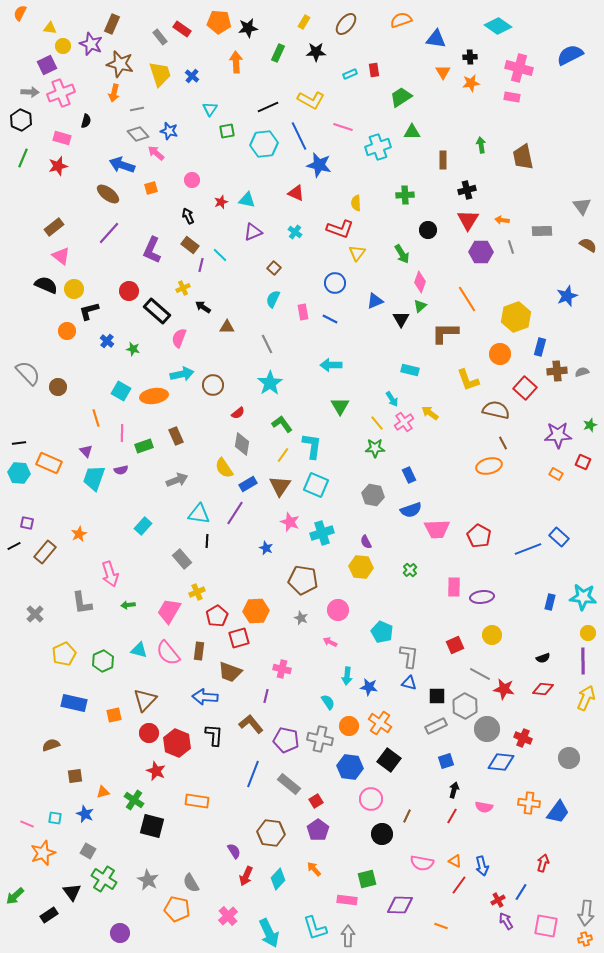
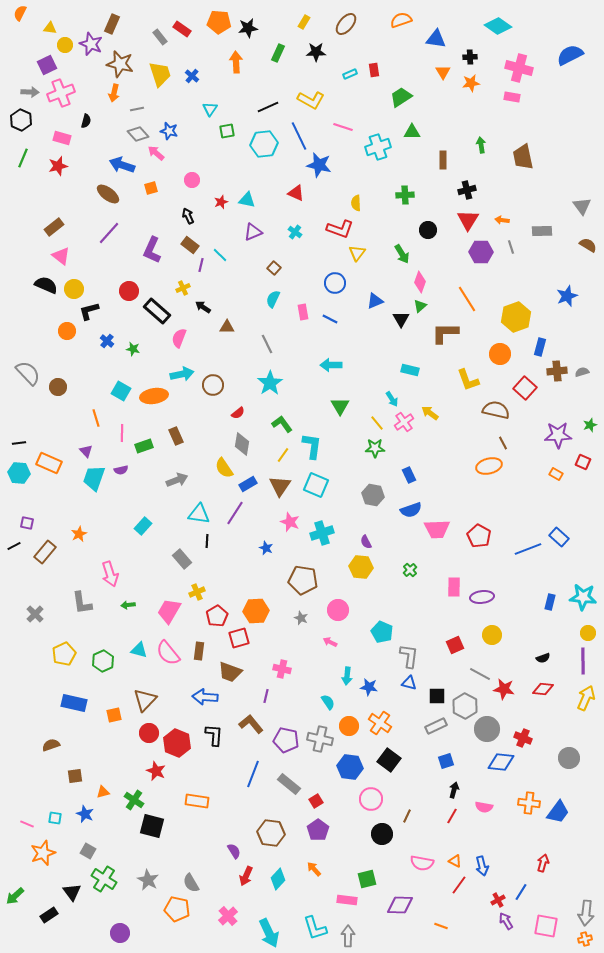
yellow circle at (63, 46): moved 2 px right, 1 px up
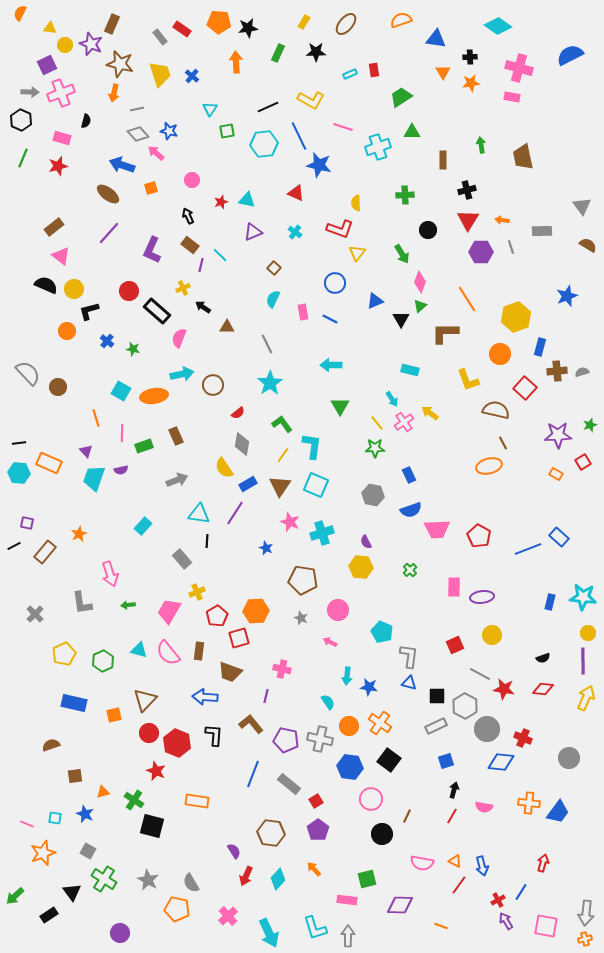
red square at (583, 462): rotated 35 degrees clockwise
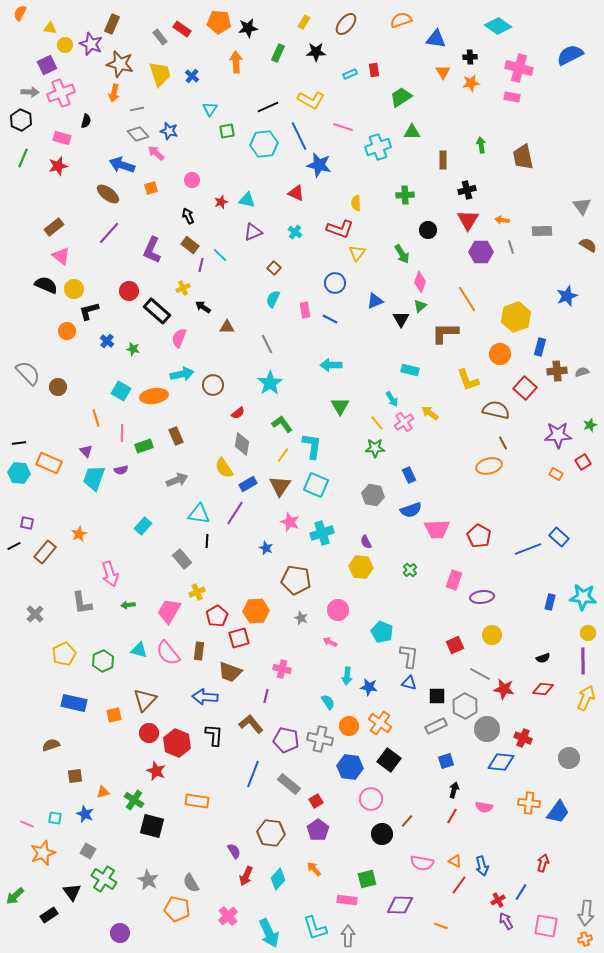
pink rectangle at (303, 312): moved 2 px right, 2 px up
brown pentagon at (303, 580): moved 7 px left
pink rectangle at (454, 587): moved 7 px up; rotated 18 degrees clockwise
brown line at (407, 816): moved 5 px down; rotated 16 degrees clockwise
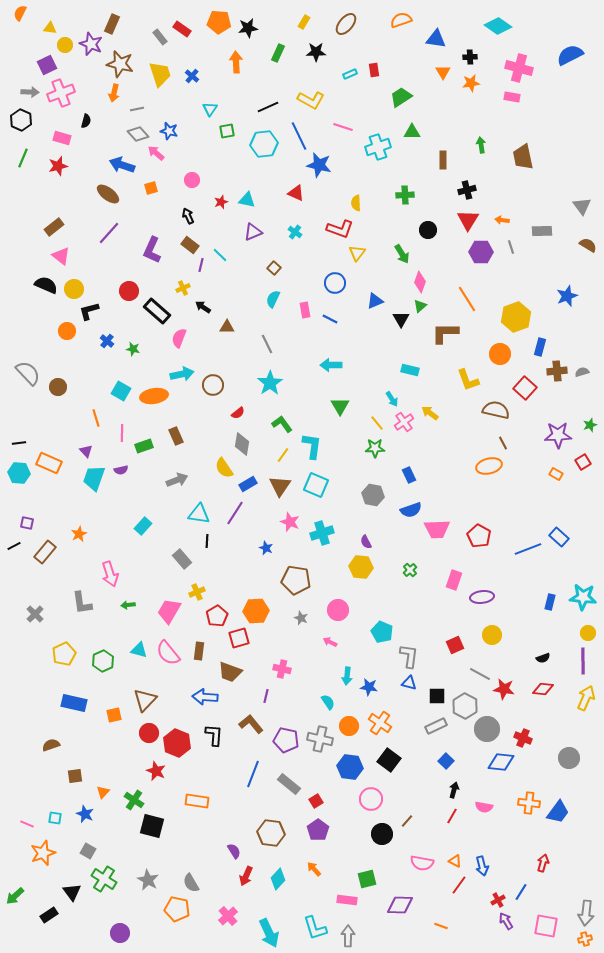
blue square at (446, 761): rotated 28 degrees counterclockwise
orange triangle at (103, 792): rotated 32 degrees counterclockwise
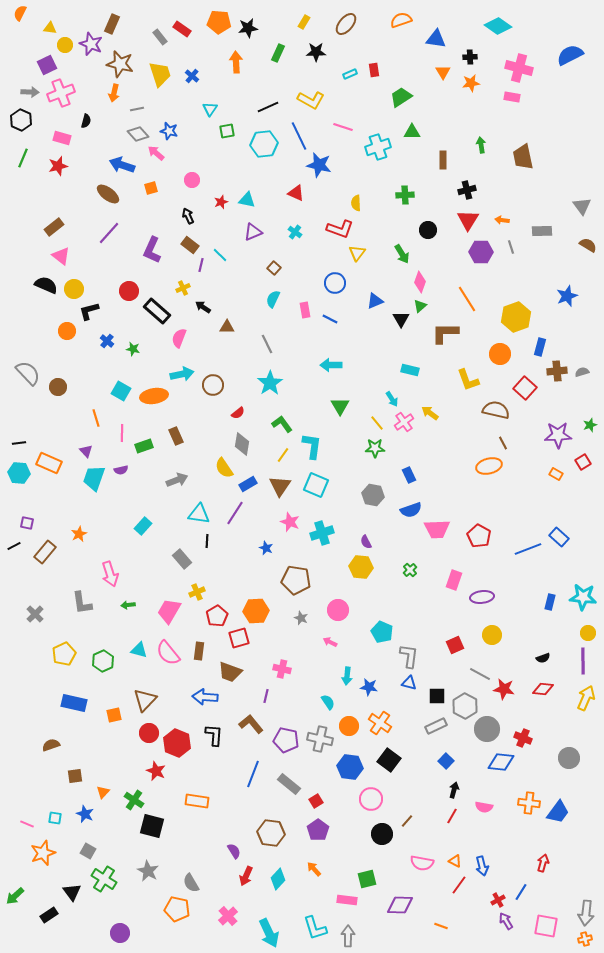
gray star at (148, 880): moved 9 px up
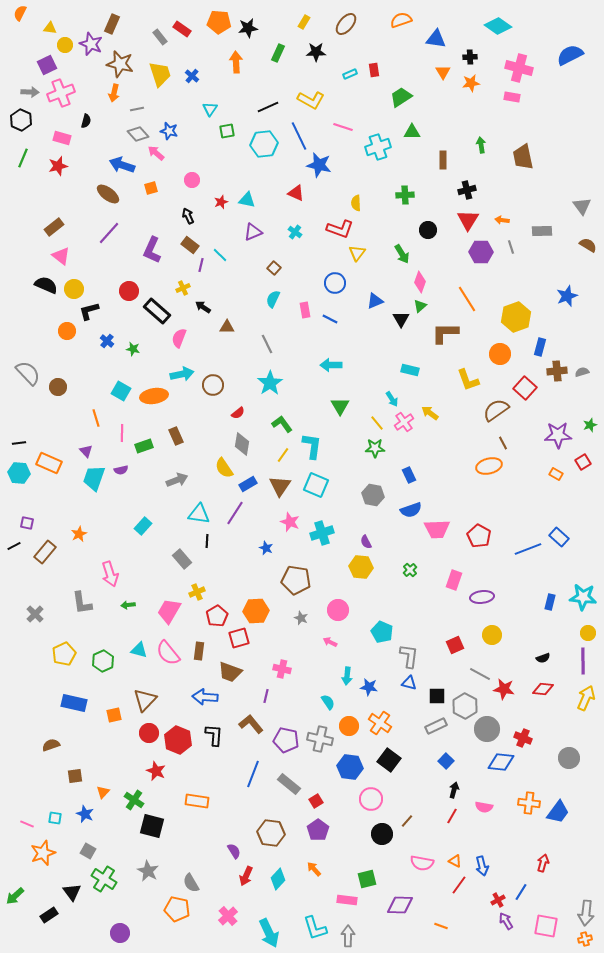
brown semicircle at (496, 410): rotated 48 degrees counterclockwise
red hexagon at (177, 743): moved 1 px right, 3 px up
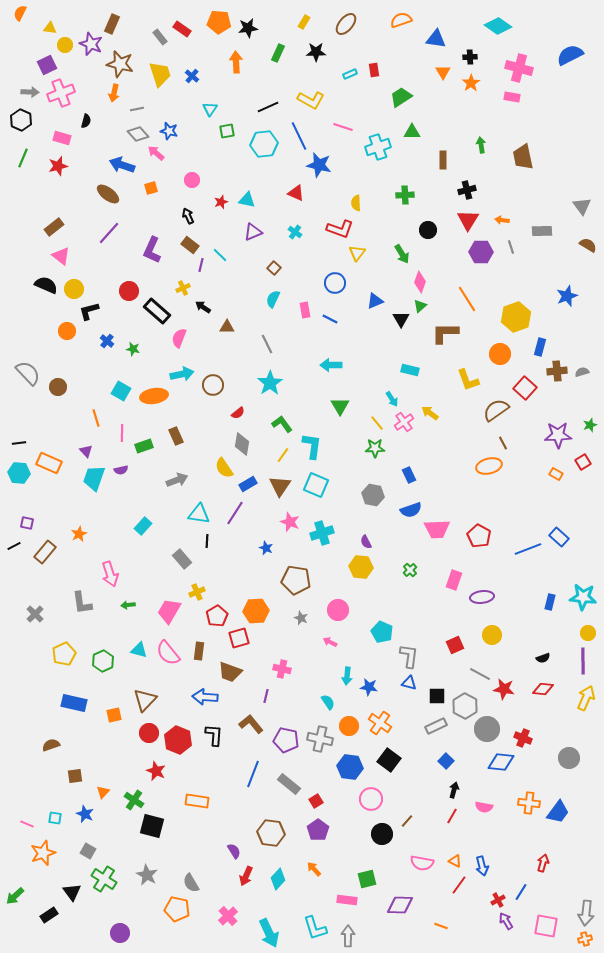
orange star at (471, 83): rotated 24 degrees counterclockwise
gray star at (148, 871): moved 1 px left, 4 px down
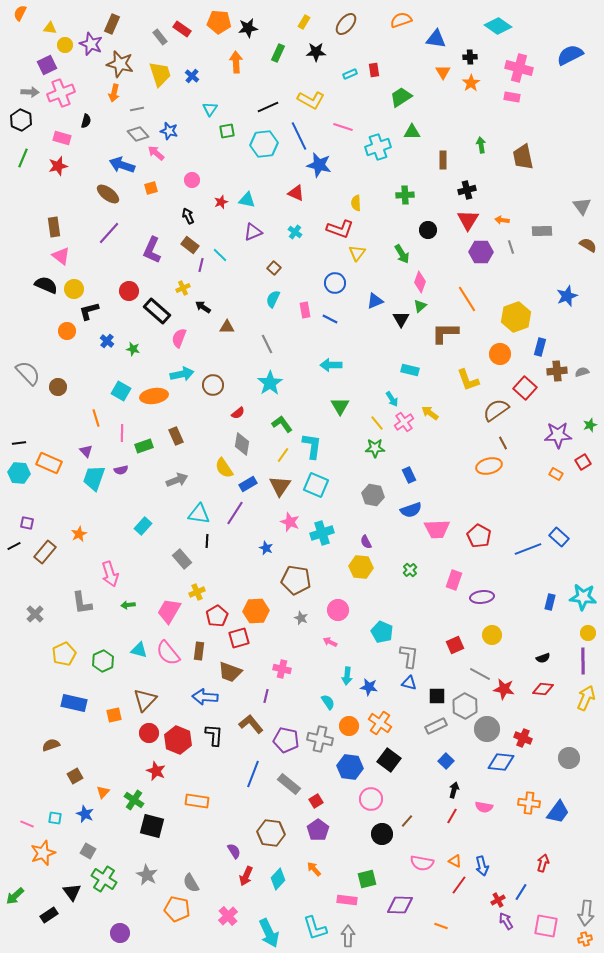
brown rectangle at (54, 227): rotated 60 degrees counterclockwise
brown square at (75, 776): rotated 21 degrees counterclockwise
